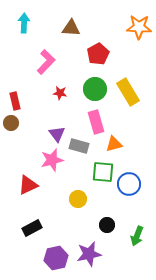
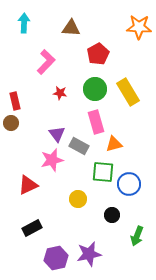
gray rectangle: rotated 12 degrees clockwise
black circle: moved 5 px right, 10 px up
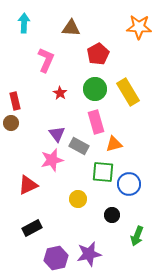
pink L-shape: moved 2 px up; rotated 20 degrees counterclockwise
red star: rotated 24 degrees clockwise
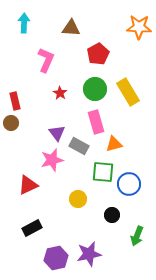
purple triangle: moved 1 px up
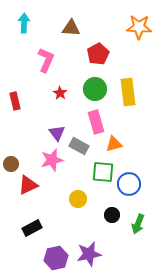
yellow rectangle: rotated 24 degrees clockwise
brown circle: moved 41 px down
green arrow: moved 1 px right, 12 px up
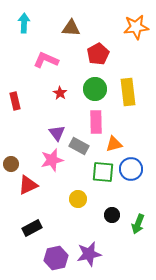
orange star: moved 3 px left; rotated 10 degrees counterclockwise
pink L-shape: rotated 90 degrees counterclockwise
pink rectangle: rotated 15 degrees clockwise
blue circle: moved 2 px right, 15 px up
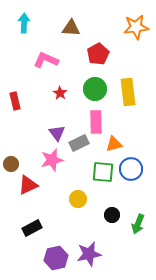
gray rectangle: moved 3 px up; rotated 54 degrees counterclockwise
